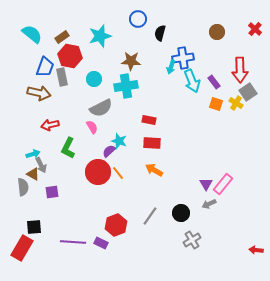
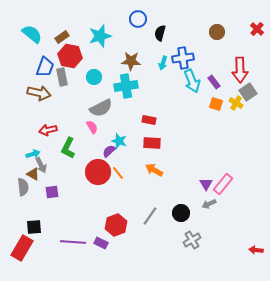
red cross at (255, 29): moved 2 px right
cyan arrow at (171, 67): moved 8 px left, 4 px up
cyan circle at (94, 79): moved 2 px up
red arrow at (50, 125): moved 2 px left, 5 px down
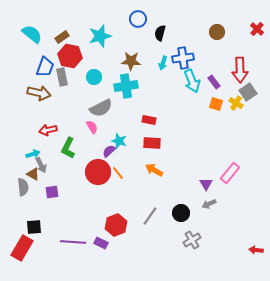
pink rectangle at (223, 184): moved 7 px right, 11 px up
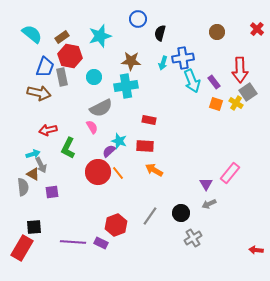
red rectangle at (152, 143): moved 7 px left, 3 px down
gray cross at (192, 240): moved 1 px right, 2 px up
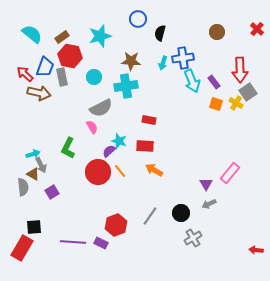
red arrow at (48, 130): moved 23 px left, 56 px up; rotated 54 degrees clockwise
orange line at (118, 173): moved 2 px right, 2 px up
purple square at (52, 192): rotated 24 degrees counterclockwise
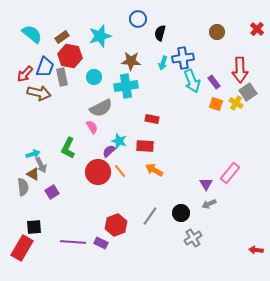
red arrow at (25, 74): rotated 90 degrees counterclockwise
red rectangle at (149, 120): moved 3 px right, 1 px up
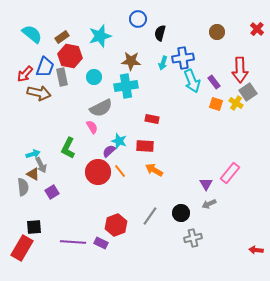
gray cross at (193, 238): rotated 18 degrees clockwise
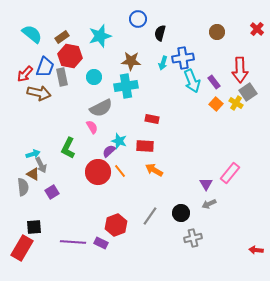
orange square at (216, 104): rotated 24 degrees clockwise
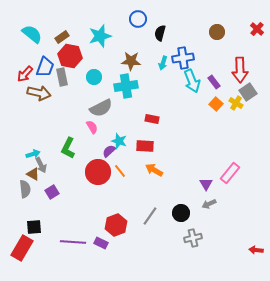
gray semicircle at (23, 187): moved 2 px right, 2 px down
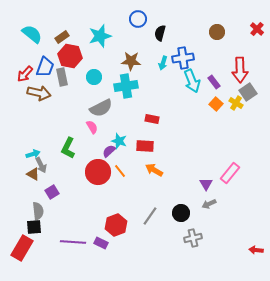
gray semicircle at (25, 189): moved 13 px right, 22 px down
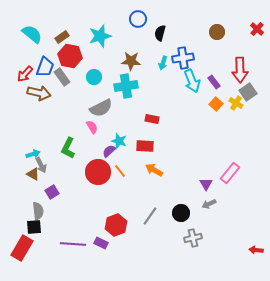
gray rectangle at (62, 77): rotated 24 degrees counterclockwise
purple line at (73, 242): moved 2 px down
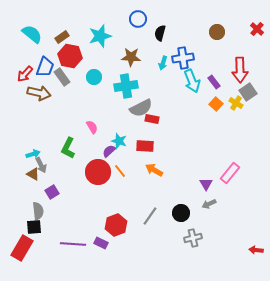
brown star at (131, 61): moved 4 px up
gray semicircle at (101, 108): moved 40 px right
